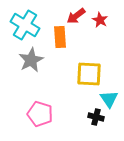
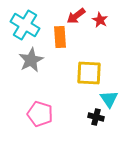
yellow square: moved 1 px up
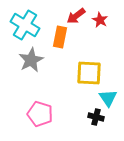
orange rectangle: rotated 15 degrees clockwise
cyan triangle: moved 1 px left, 1 px up
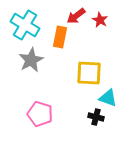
cyan triangle: rotated 36 degrees counterclockwise
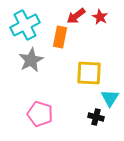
red star: moved 3 px up
cyan cross: rotated 32 degrees clockwise
cyan triangle: moved 2 px right; rotated 42 degrees clockwise
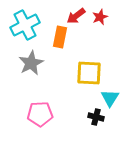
red star: rotated 21 degrees clockwise
gray star: moved 3 px down
pink pentagon: rotated 20 degrees counterclockwise
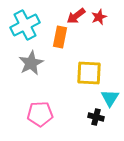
red star: moved 1 px left
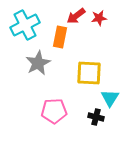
red star: moved 1 px down; rotated 14 degrees clockwise
gray star: moved 7 px right
pink pentagon: moved 14 px right, 3 px up
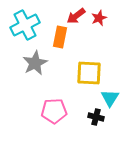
red star: rotated 14 degrees counterclockwise
gray star: moved 3 px left
